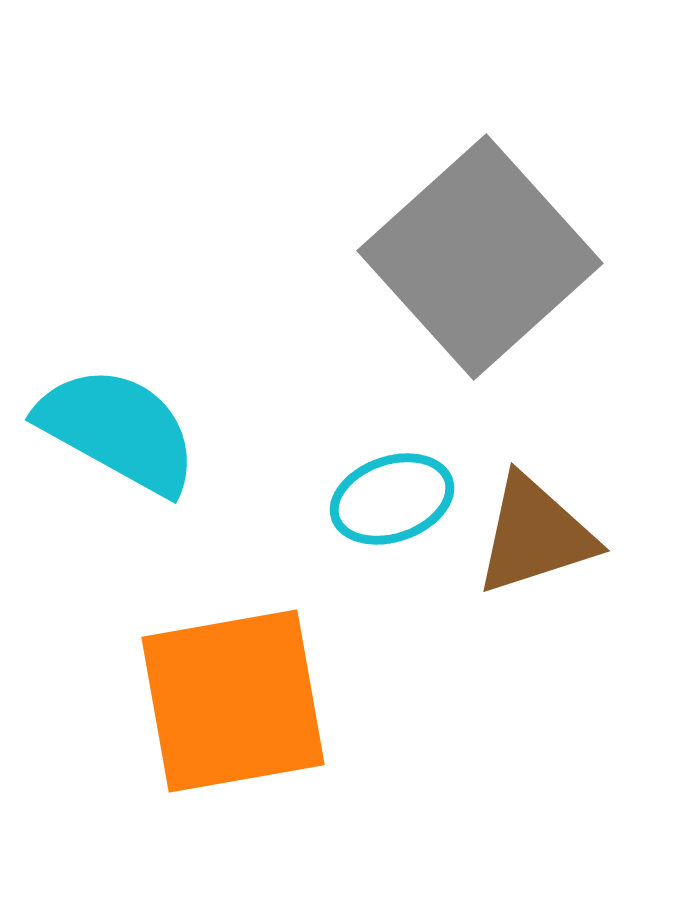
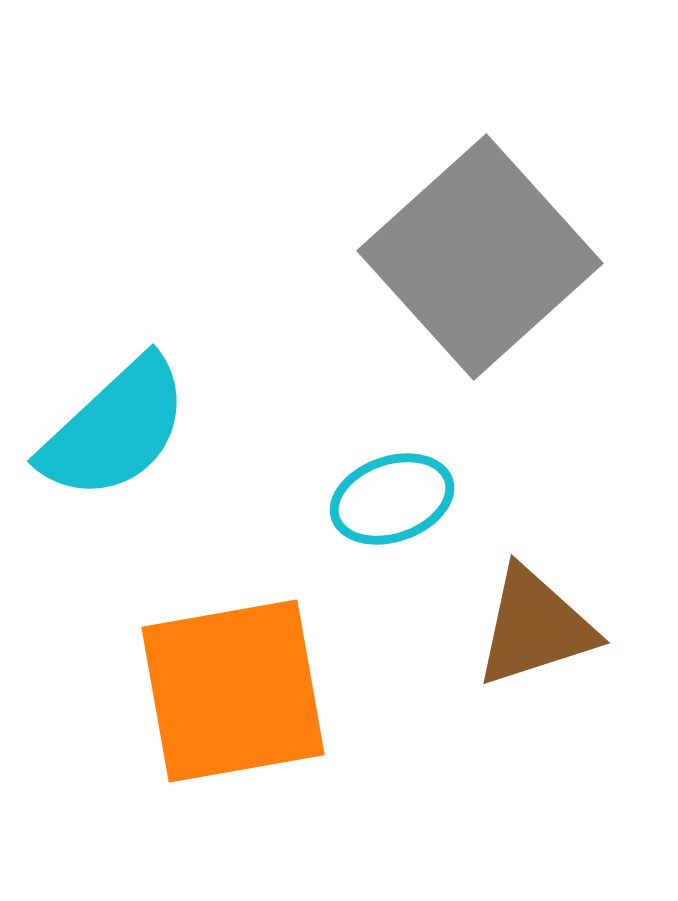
cyan semicircle: moved 3 px left, 1 px up; rotated 108 degrees clockwise
brown triangle: moved 92 px down
orange square: moved 10 px up
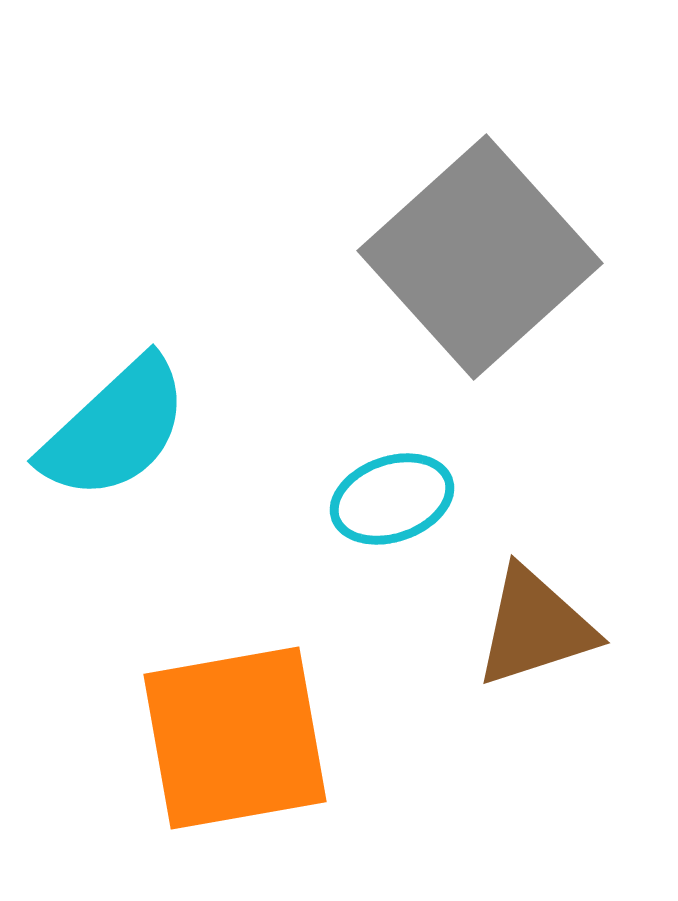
orange square: moved 2 px right, 47 px down
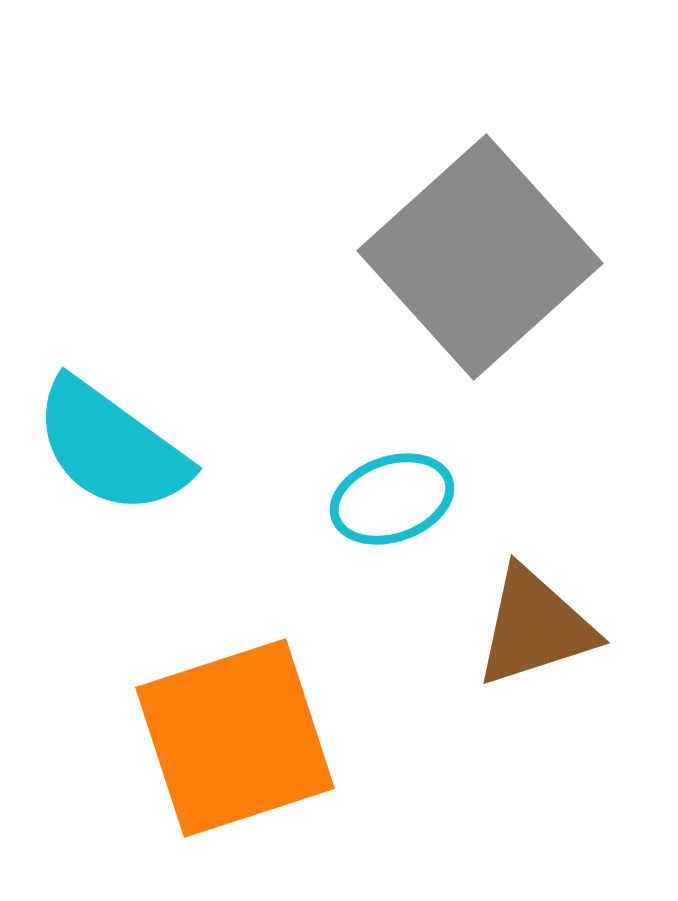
cyan semicircle: moved 4 px left, 18 px down; rotated 79 degrees clockwise
orange square: rotated 8 degrees counterclockwise
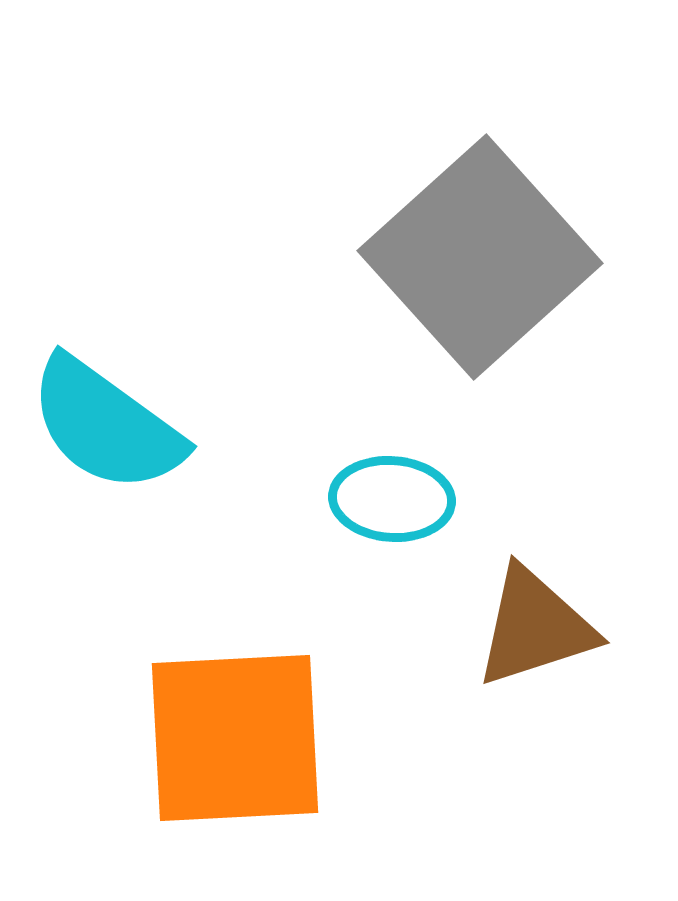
cyan semicircle: moved 5 px left, 22 px up
cyan ellipse: rotated 23 degrees clockwise
orange square: rotated 15 degrees clockwise
